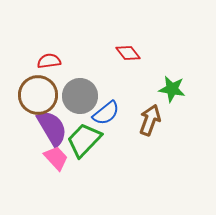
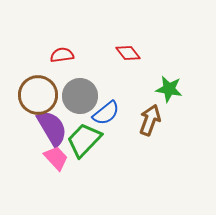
red semicircle: moved 13 px right, 6 px up
green star: moved 3 px left
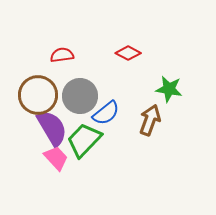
red diamond: rotated 25 degrees counterclockwise
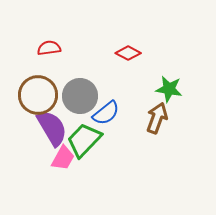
red semicircle: moved 13 px left, 7 px up
brown arrow: moved 7 px right, 2 px up
pink trapezoid: moved 7 px right; rotated 72 degrees clockwise
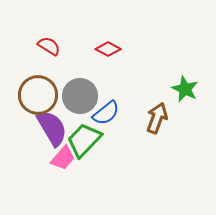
red semicircle: moved 2 px up; rotated 40 degrees clockwise
red diamond: moved 20 px left, 4 px up
green star: moved 16 px right; rotated 16 degrees clockwise
pink trapezoid: rotated 12 degrees clockwise
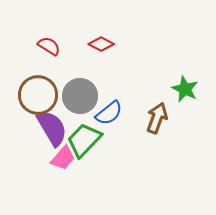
red diamond: moved 7 px left, 5 px up
blue semicircle: moved 3 px right
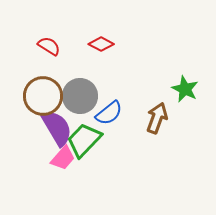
brown circle: moved 5 px right, 1 px down
purple semicircle: moved 5 px right
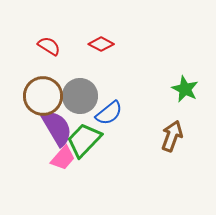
brown arrow: moved 15 px right, 18 px down
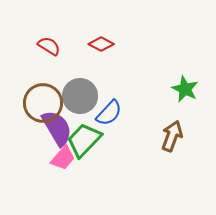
brown circle: moved 7 px down
blue semicircle: rotated 8 degrees counterclockwise
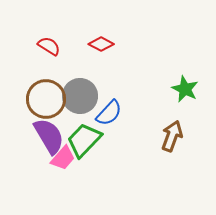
brown circle: moved 3 px right, 4 px up
purple semicircle: moved 8 px left, 8 px down
